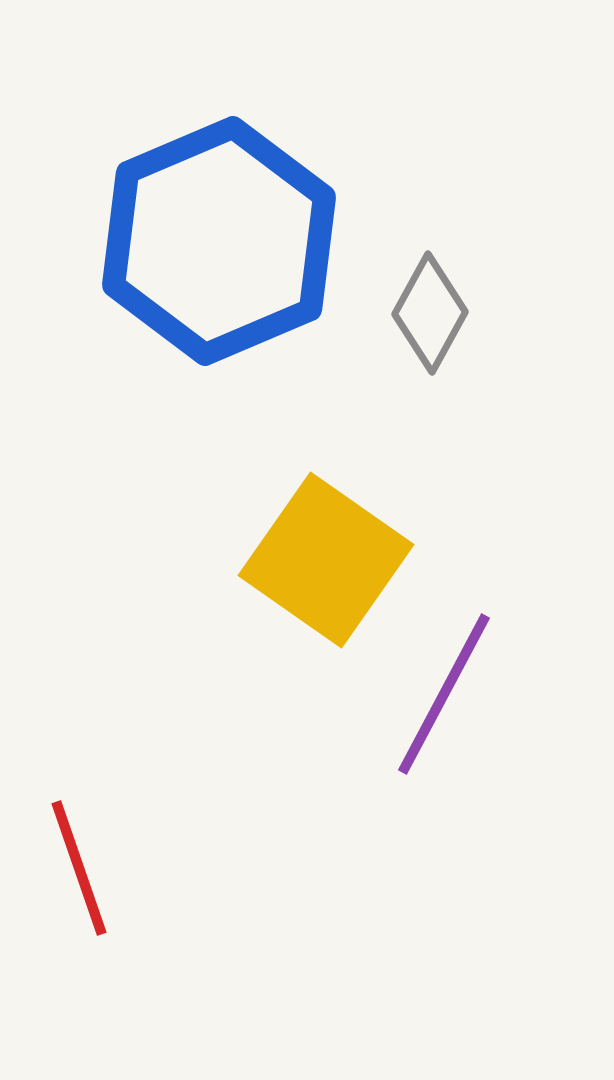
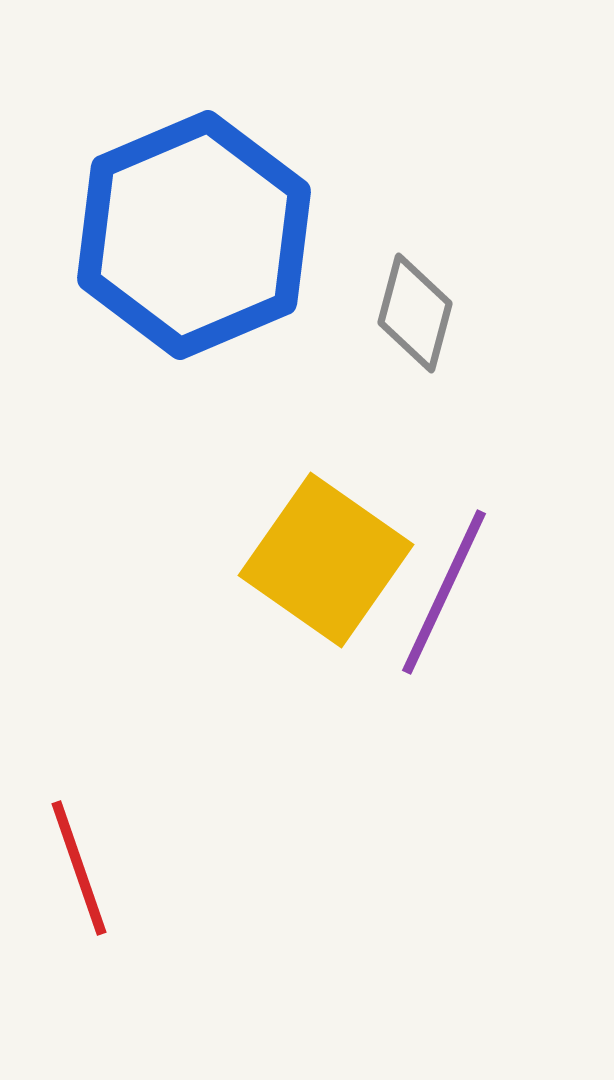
blue hexagon: moved 25 px left, 6 px up
gray diamond: moved 15 px left; rotated 14 degrees counterclockwise
purple line: moved 102 px up; rotated 3 degrees counterclockwise
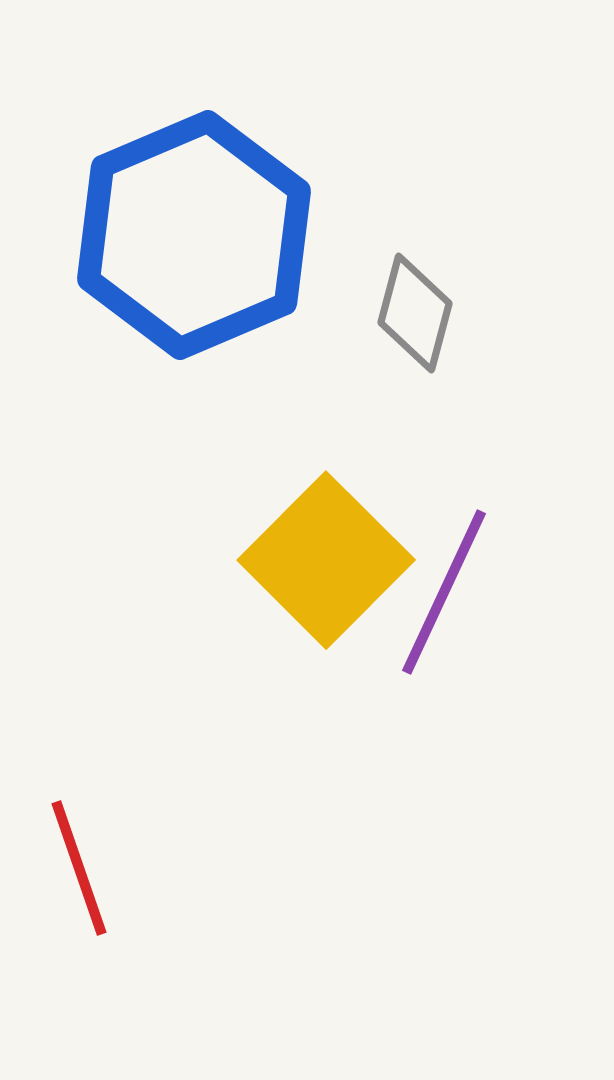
yellow square: rotated 10 degrees clockwise
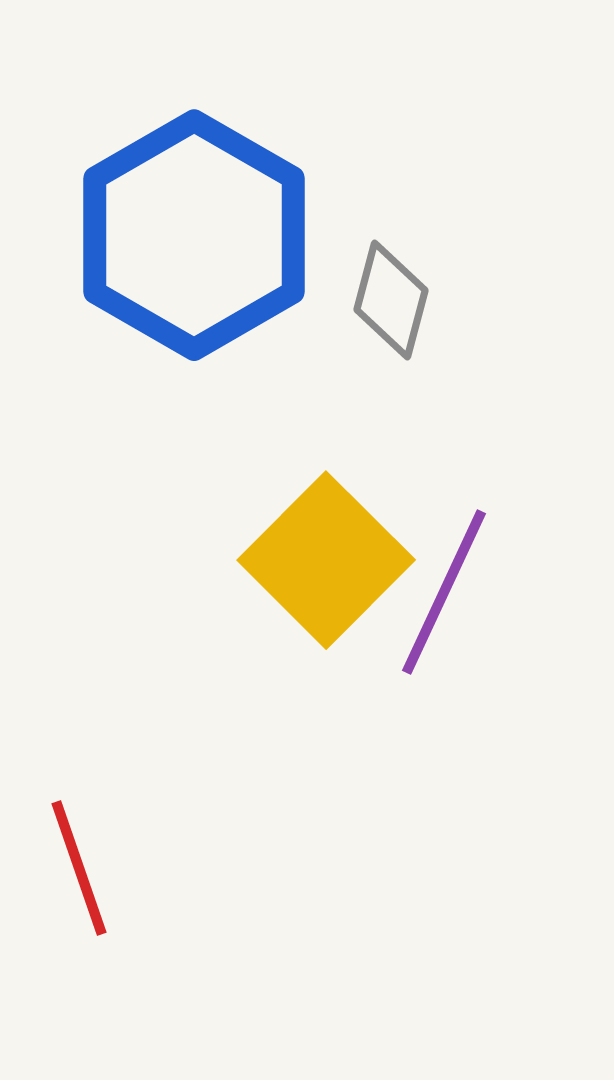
blue hexagon: rotated 7 degrees counterclockwise
gray diamond: moved 24 px left, 13 px up
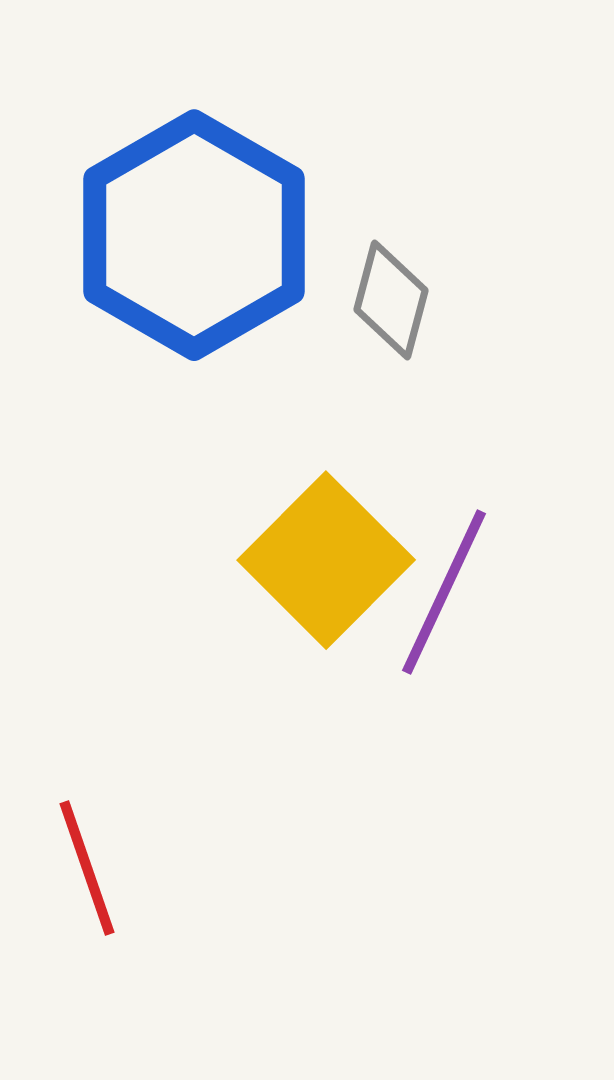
red line: moved 8 px right
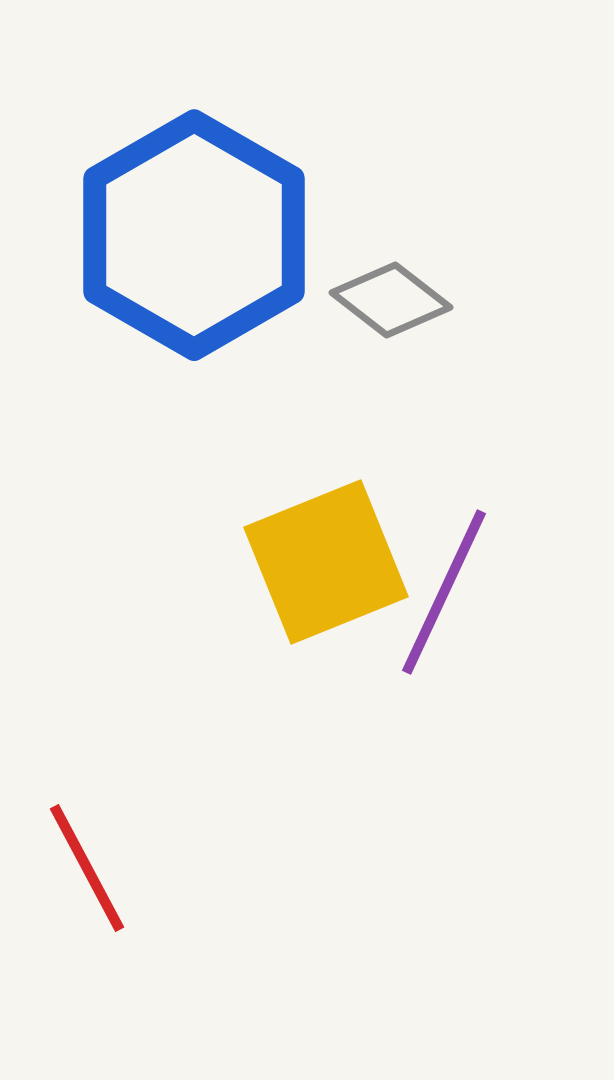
gray diamond: rotated 67 degrees counterclockwise
yellow square: moved 2 px down; rotated 23 degrees clockwise
red line: rotated 9 degrees counterclockwise
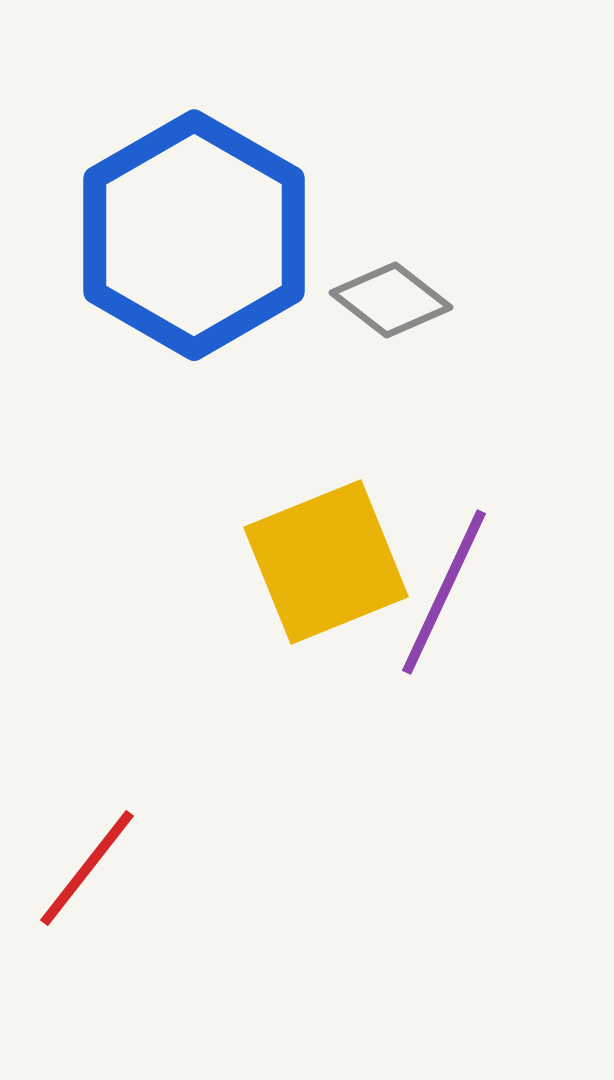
red line: rotated 66 degrees clockwise
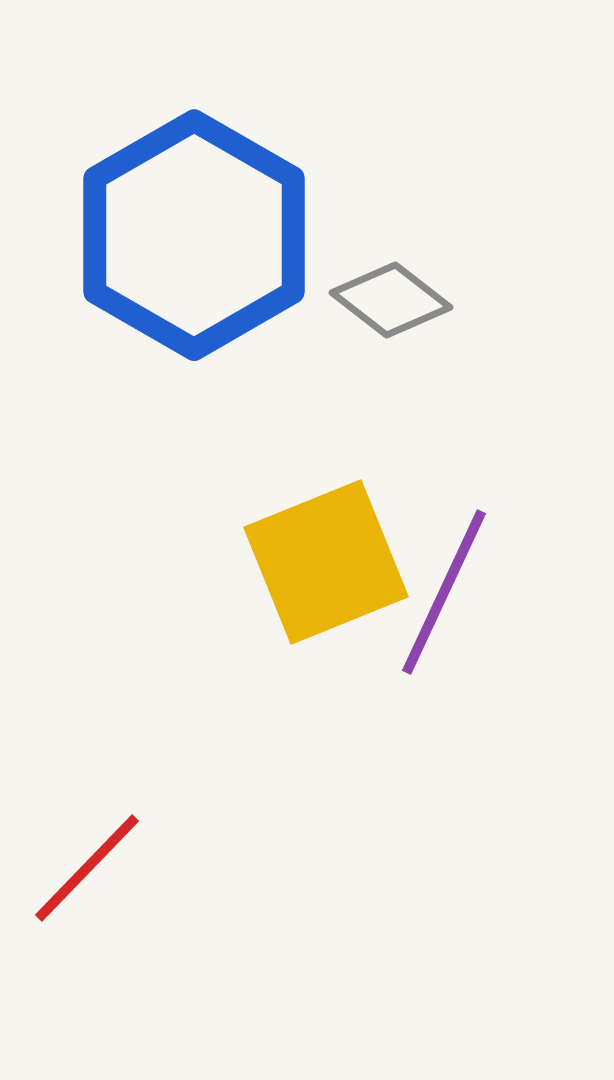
red line: rotated 6 degrees clockwise
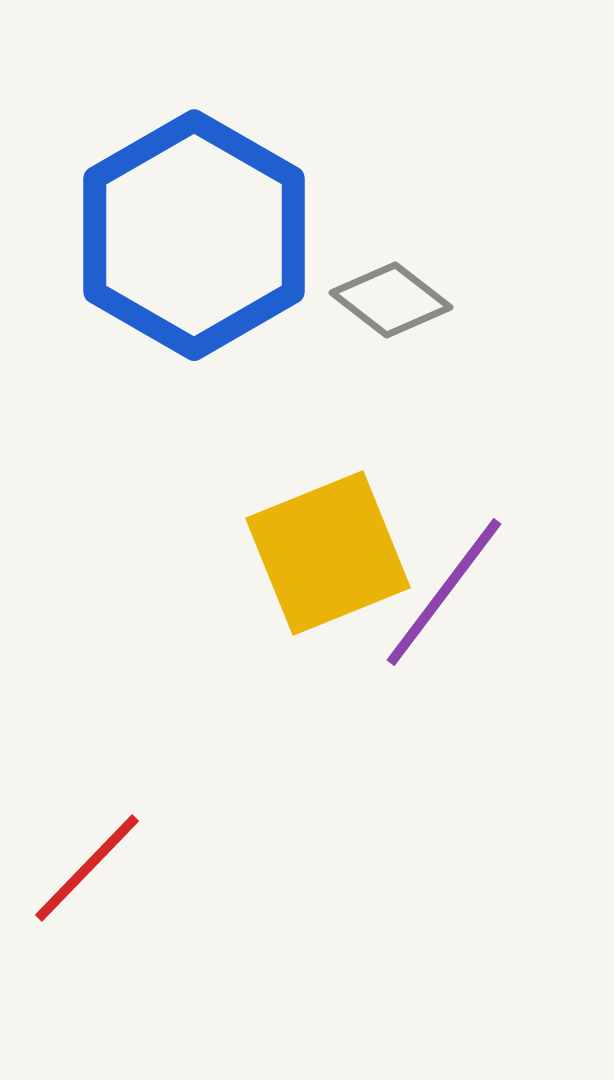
yellow square: moved 2 px right, 9 px up
purple line: rotated 12 degrees clockwise
